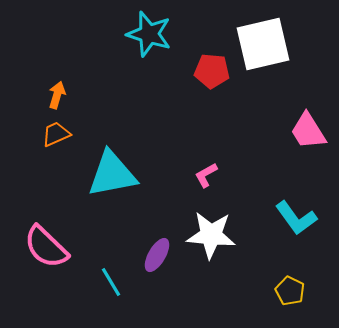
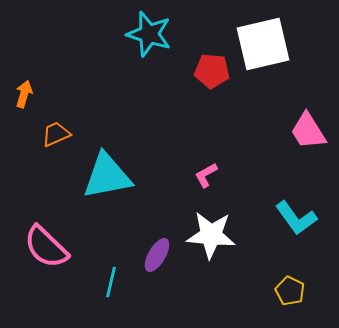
orange arrow: moved 33 px left, 1 px up
cyan triangle: moved 5 px left, 2 px down
cyan line: rotated 44 degrees clockwise
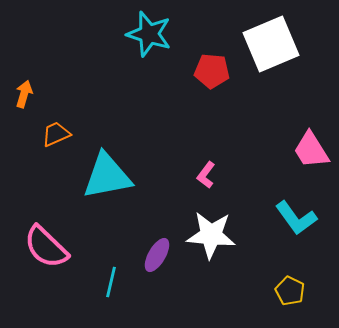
white square: moved 8 px right; rotated 10 degrees counterclockwise
pink trapezoid: moved 3 px right, 19 px down
pink L-shape: rotated 24 degrees counterclockwise
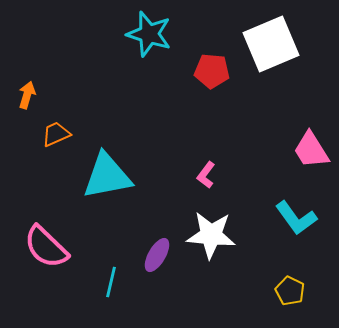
orange arrow: moved 3 px right, 1 px down
